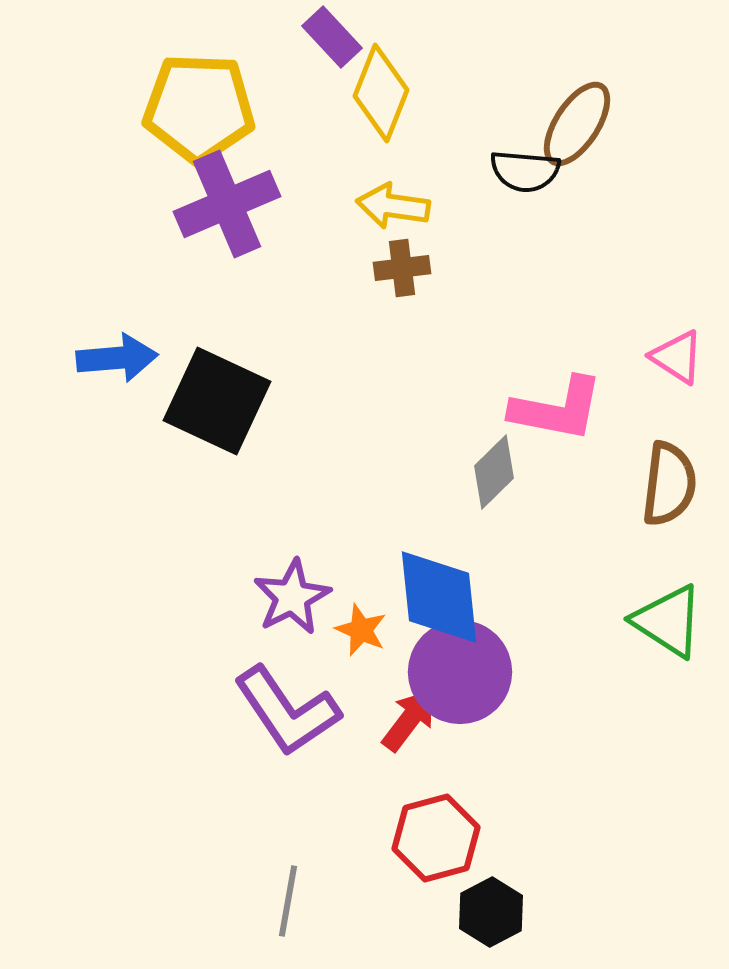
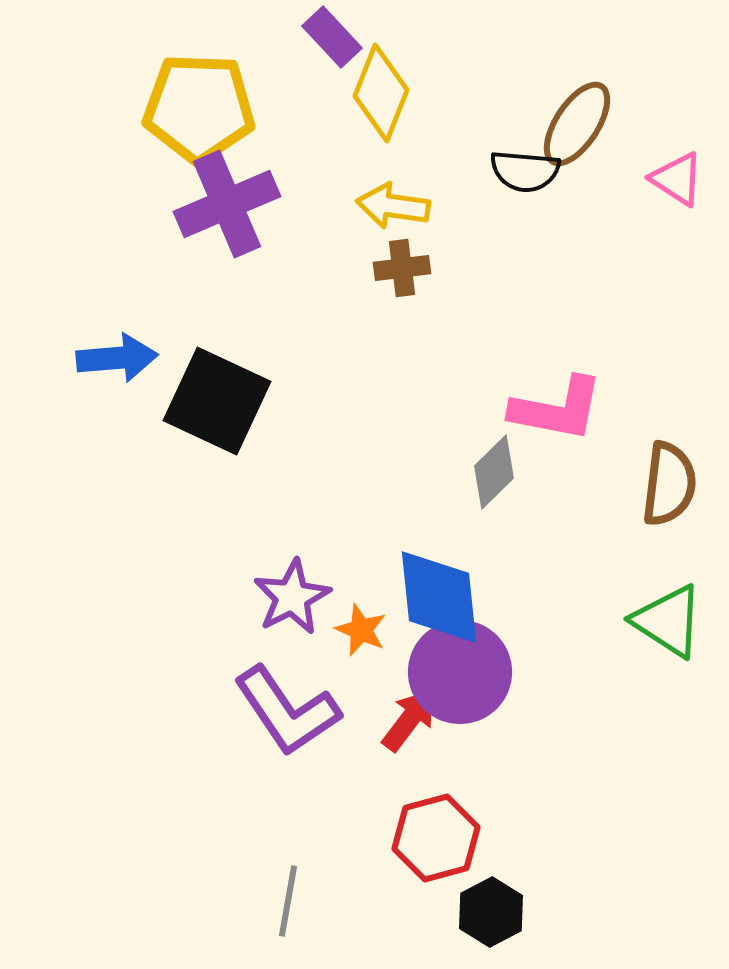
pink triangle: moved 178 px up
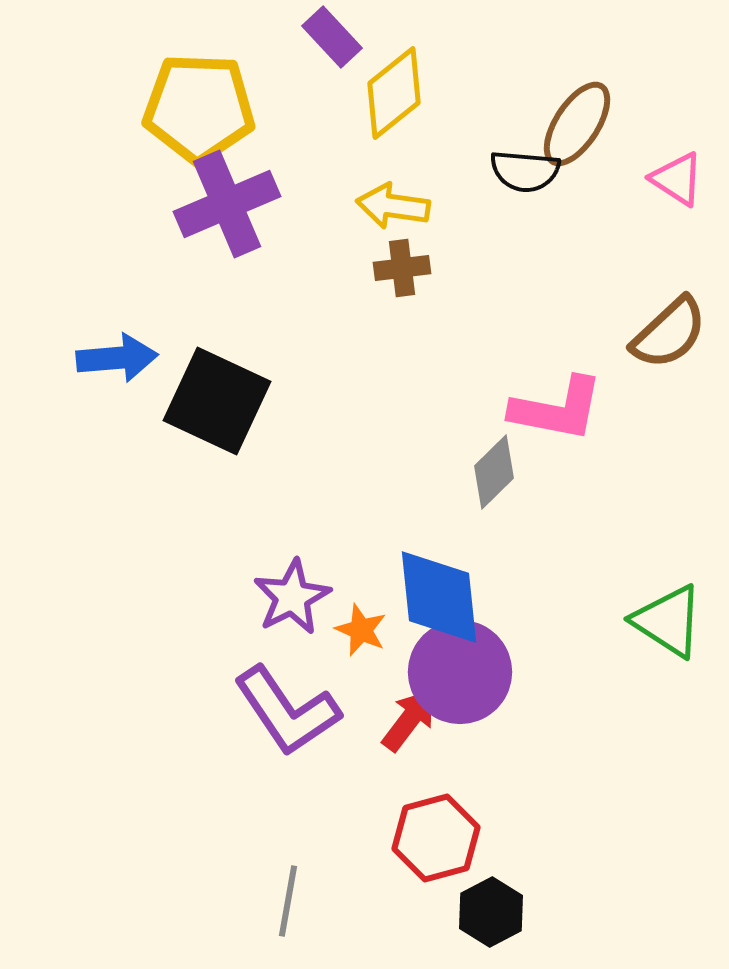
yellow diamond: moved 13 px right; rotated 30 degrees clockwise
brown semicircle: moved 151 px up; rotated 40 degrees clockwise
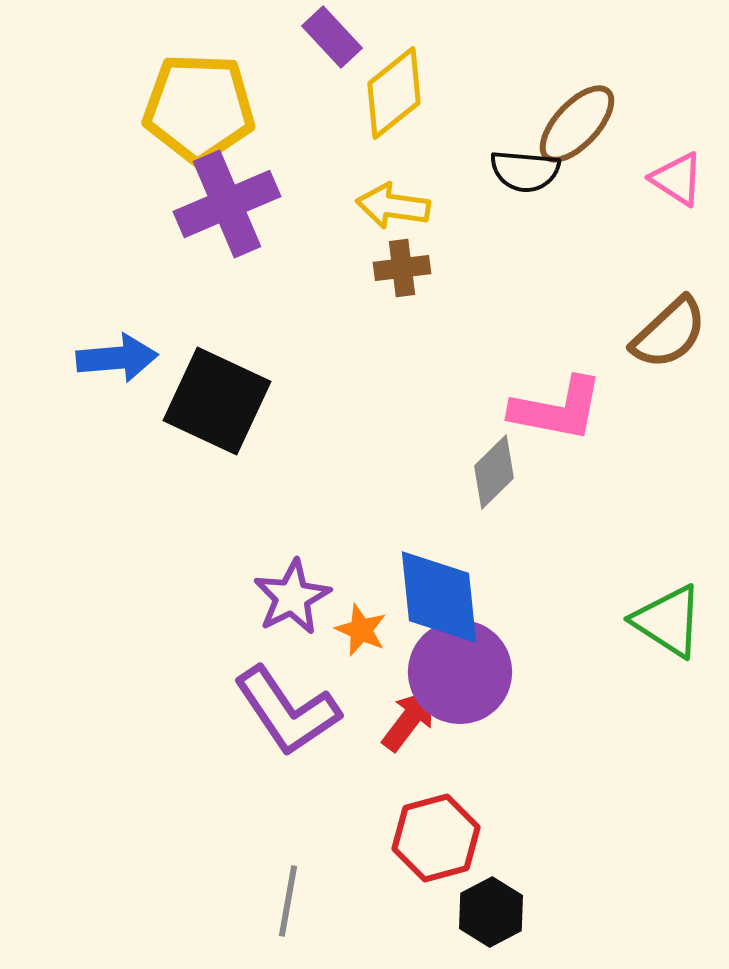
brown ellipse: rotated 10 degrees clockwise
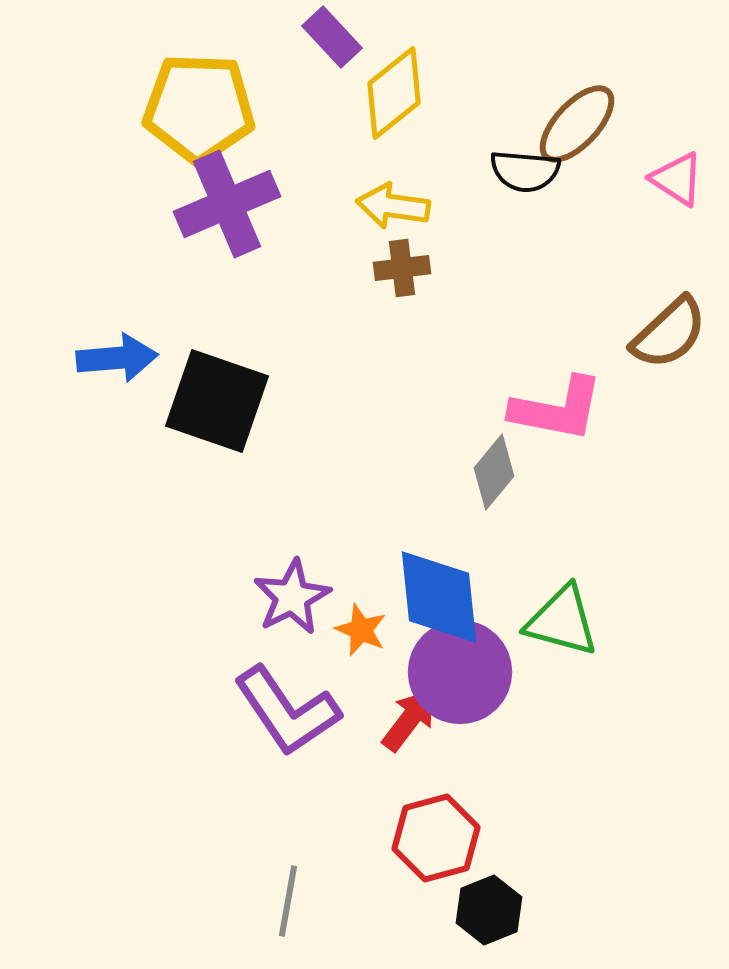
black square: rotated 6 degrees counterclockwise
gray diamond: rotated 6 degrees counterclockwise
green triangle: moved 106 px left; rotated 18 degrees counterclockwise
black hexagon: moved 2 px left, 2 px up; rotated 6 degrees clockwise
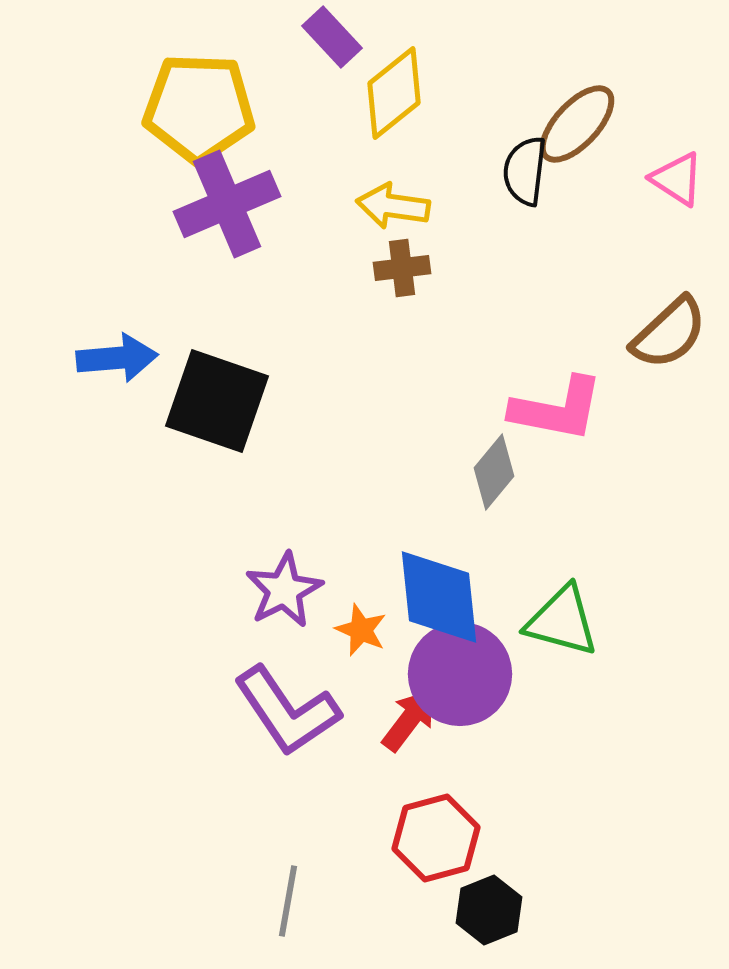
black semicircle: rotated 92 degrees clockwise
purple star: moved 8 px left, 7 px up
purple circle: moved 2 px down
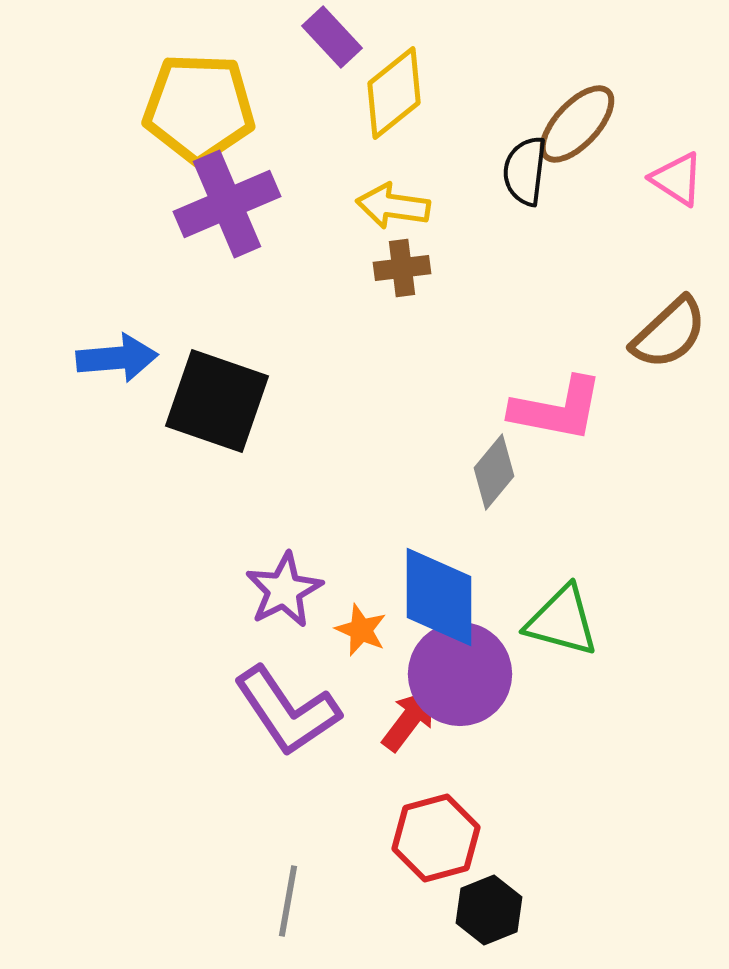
blue diamond: rotated 6 degrees clockwise
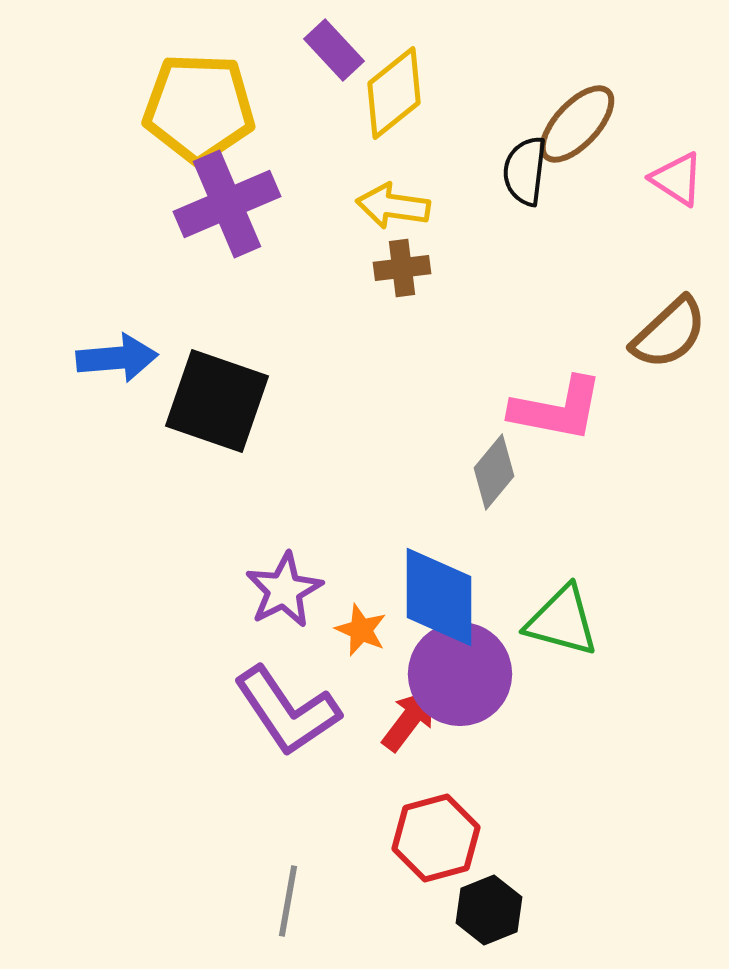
purple rectangle: moved 2 px right, 13 px down
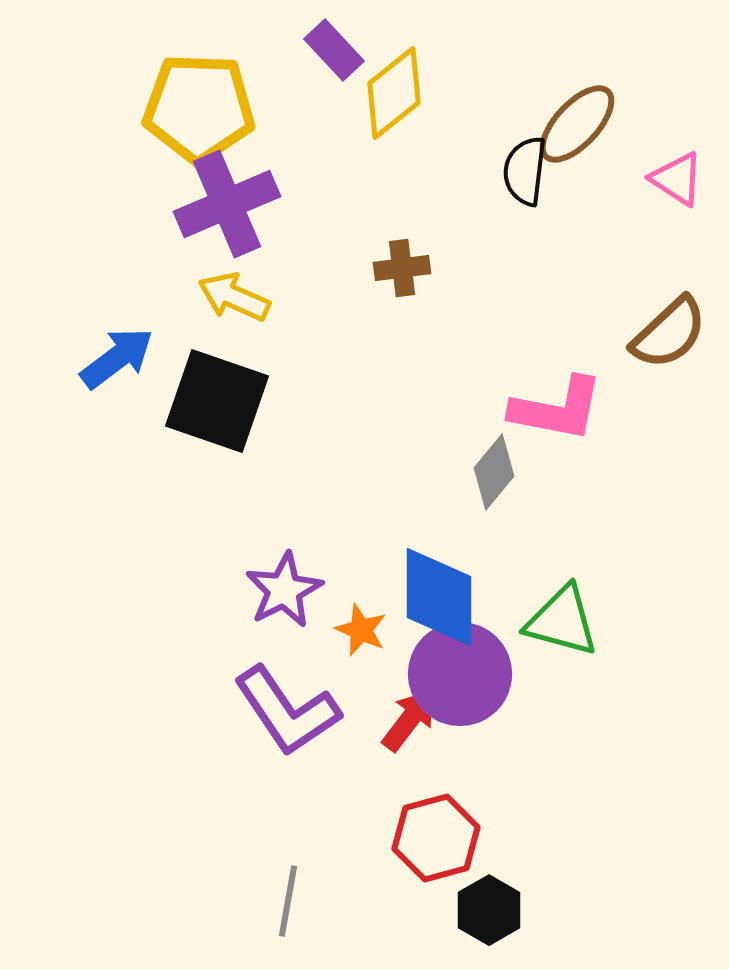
yellow arrow: moved 159 px left, 91 px down; rotated 16 degrees clockwise
blue arrow: rotated 32 degrees counterclockwise
black hexagon: rotated 8 degrees counterclockwise
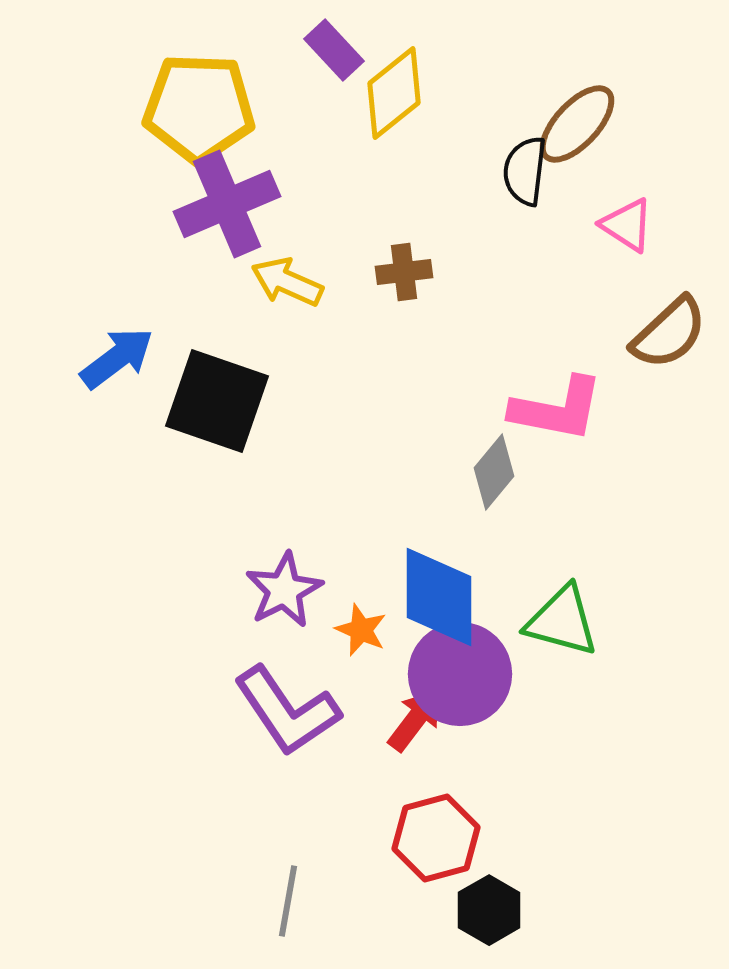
pink triangle: moved 50 px left, 46 px down
brown cross: moved 2 px right, 4 px down
yellow arrow: moved 53 px right, 15 px up
red arrow: moved 6 px right
